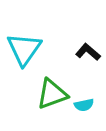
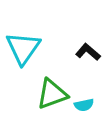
cyan triangle: moved 1 px left, 1 px up
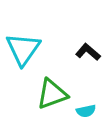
cyan triangle: moved 1 px down
cyan semicircle: moved 2 px right, 6 px down
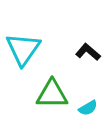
green triangle: rotated 20 degrees clockwise
cyan semicircle: moved 2 px right, 3 px up; rotated 18 degrees counterclockwise
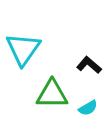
black L-shape: moved 1 px right, 13 px down
